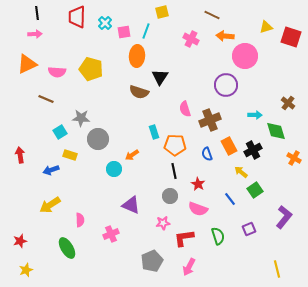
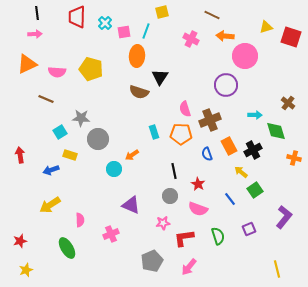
orange pentagon at (175, 145): moved 6 px right, 11 px up
orange cross at (294, 158): rotated 16 degrees counterclockwise
pink arrow at (189, 267): rotated 12 degrees clockwise
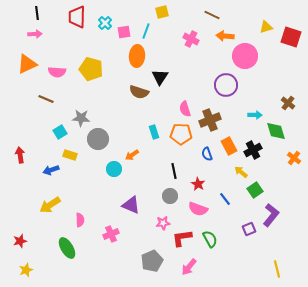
orange cross at (294, 158): rotated 24 degrees clockwise
blue line at (230, 199): moved 5 px left
purple L-shape at (284, 217): moved 13 px left, 2 px up
green semicircle at (218, 236): moved 8 px left, 3 px down; rotated 12 degrees counterclockwise
red L-shape at (184, 238): moved 2 px left
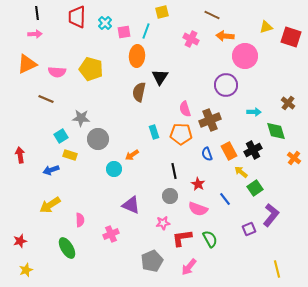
brown semicircle at (139, 92): rotated 84 degrees clockwise
cyan arrow at (255, 115): moved 1 px left, 3 px up
cyan square at (60, 132): moved 1 px right, 4 px down
orange rectangle at (229, 146): moved 5 px down
green square at (255, 190): moved 2 px up
